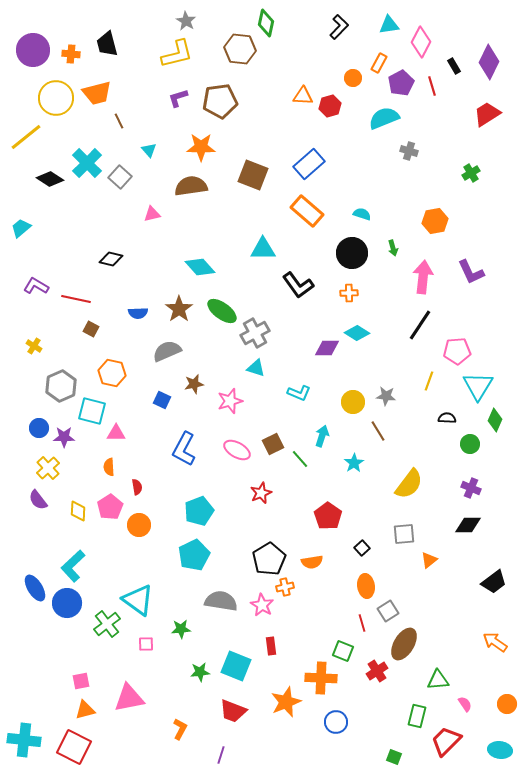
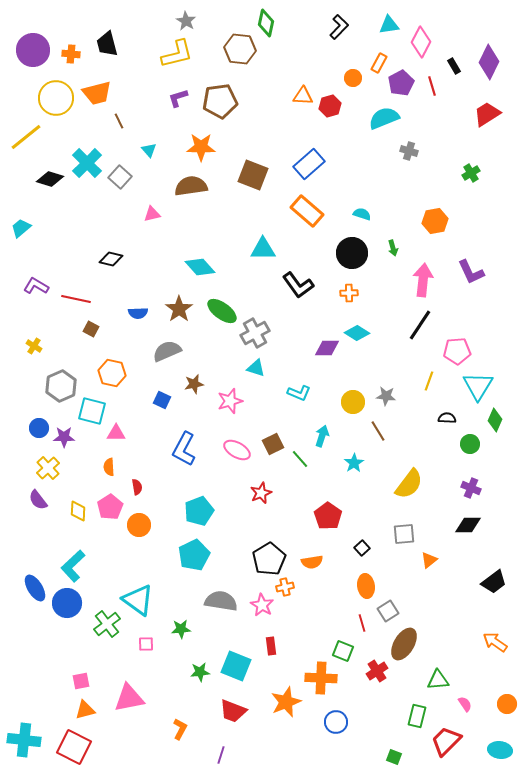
black diamond at (50, 179): rotated 16 degrees counterclockwise
pink arrow at (423, 277): moved 3 px down
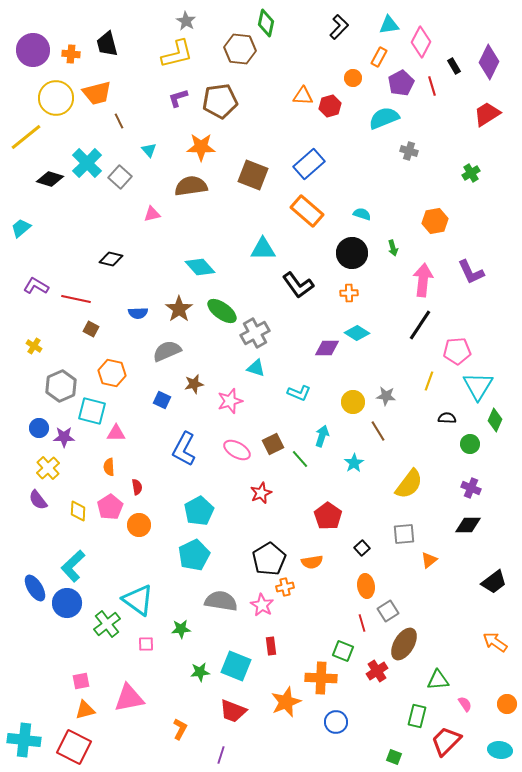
orange rectangle at (379, 63): moved 6 px up
cyan pentagon at (199, 511): rotated 8 degrees counterclockwise
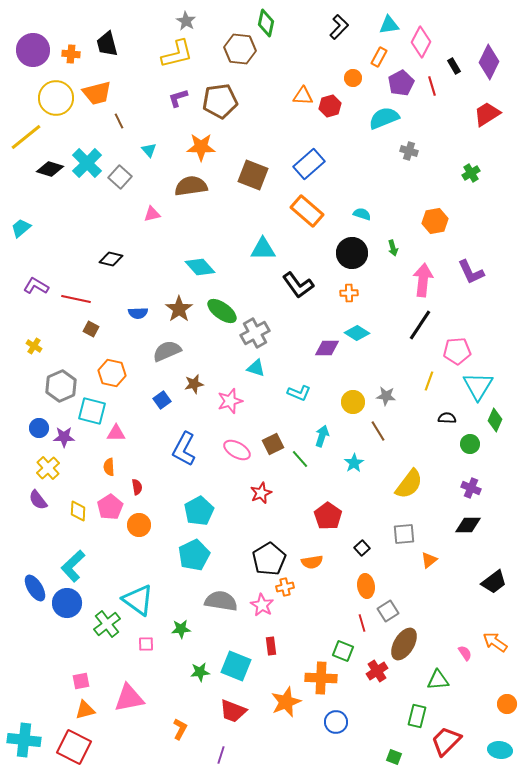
black diamond at (50, 179): moved 10 px up
blue square at (162, 400): rotated 30 degrees clockwise
pink semicircle at (465, 704): moved 51 px up
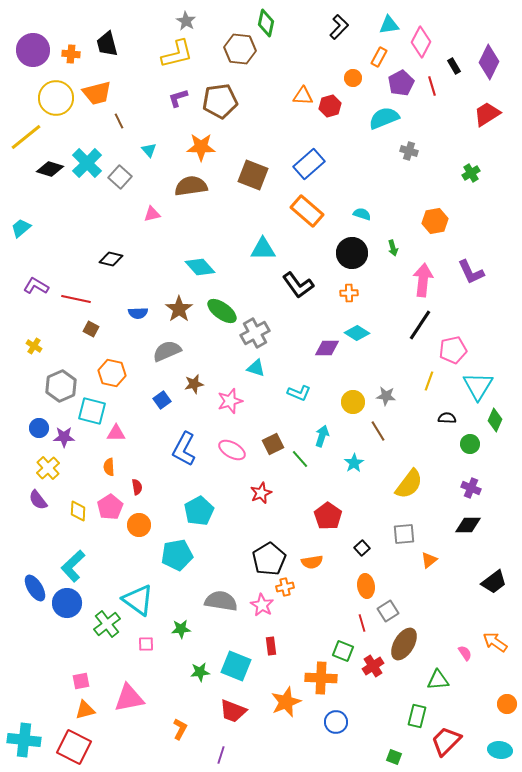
pink pentagon at (457, 351): moved 4 px left, 1 px up; rotated 8 degrees counterclockwise
pink ellipse at (237, 450): moved 5 px left
cyan pentagon at (194, 555): moved 17 px left; rotated 16 degrees clockwise
red cross at (377, 671): moved 4 px left, 5 px up
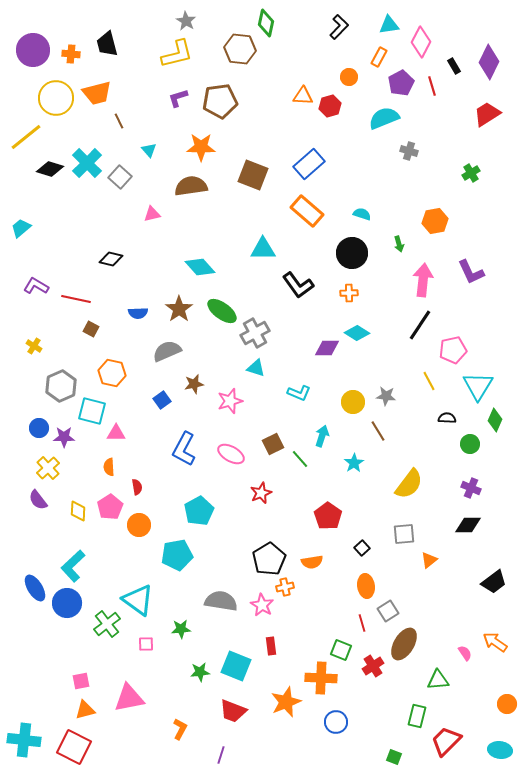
orange circle at (353, 78): moved 4 px left, 1 px up
green arrow at (393, 248): moved 6 px right, 4 px up
yellow line at (429, 381): rotated 48 degrees counterclockwise
pink ellipse at (232, 450): moved 1 px left, 4 px down
green square at (343, 651): moved 2 px left, 1 px up
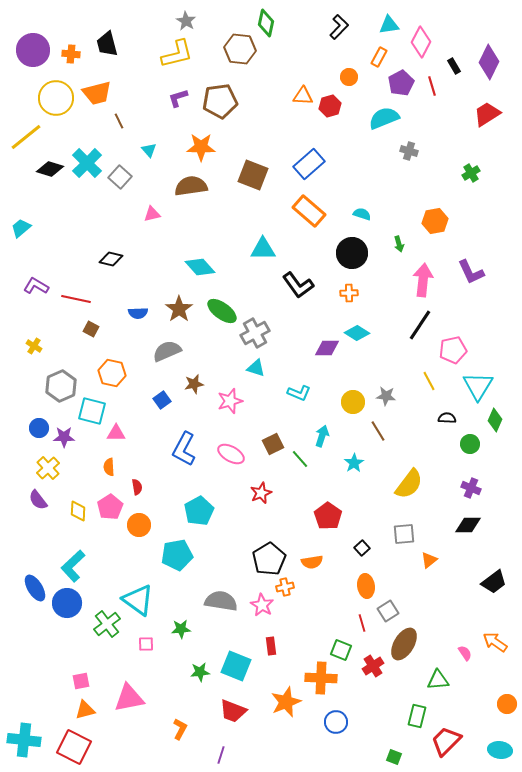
orange rectangle at (307, 211): moved 2 px right
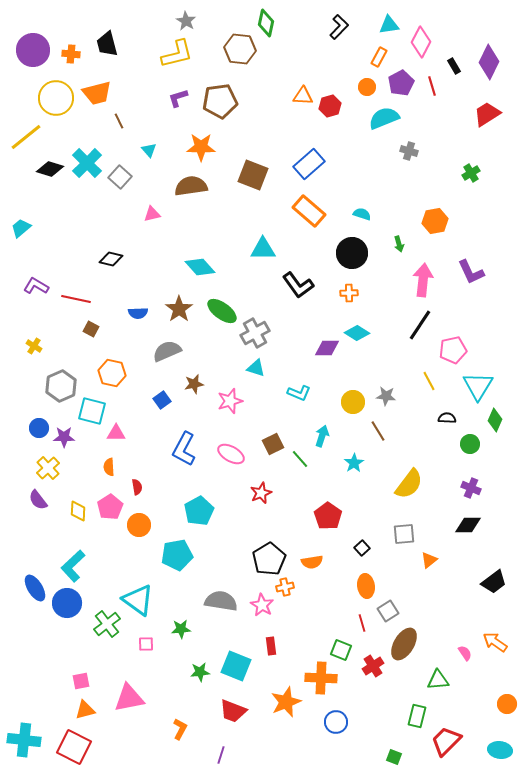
orange circle at (349, 77): moved 18 px right, 10 px down
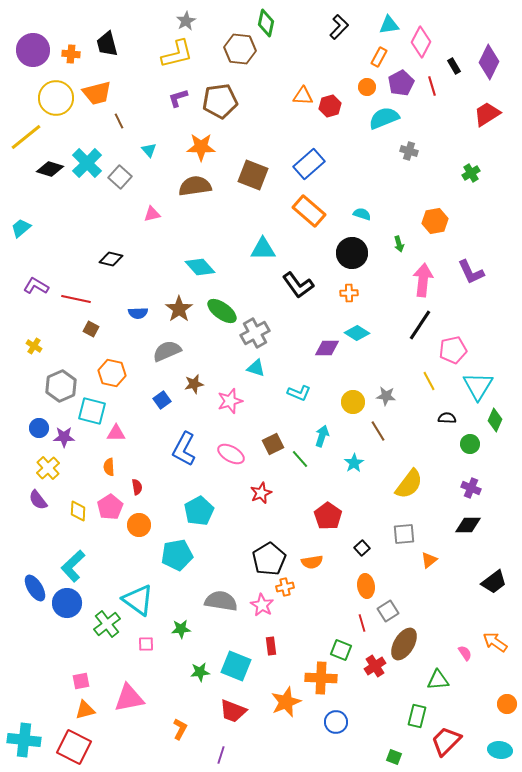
gray star at (186, 21): rotated 12 degrees clockwise
brown semicircle at (191, 186): moved 4 px right
red cross at (373, 666): moved 2 px right
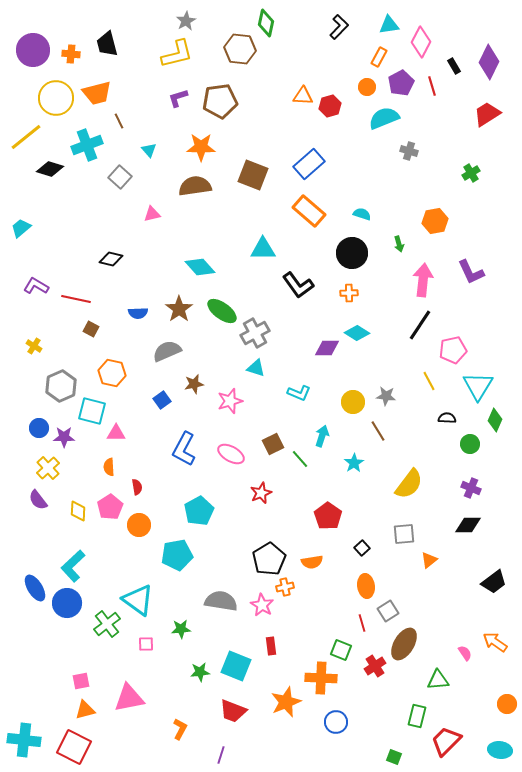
cyan cross at (87, 163): moved 18 px up; rotated 24 degrees clockwise
